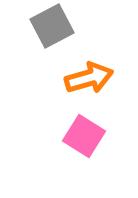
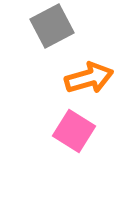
pink square: moved 10 px left, 5 px up
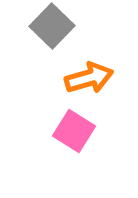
gray square: rotated 18 degrees counterclockwise
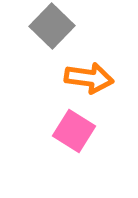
orange arrow: rotated 24 degrees clockwise
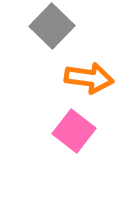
pink square: rotated 6 degrees clockwise
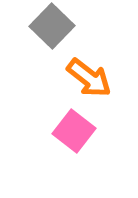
orange arrow: rotated 30 degrees clockwise
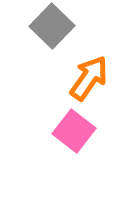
orange arrow: rotated 93 degrees counterclockwise
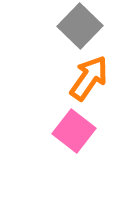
gray square: moved 28 px right
